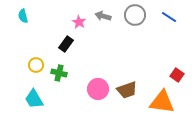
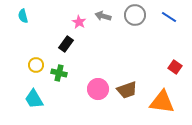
red square: moved 2 px left, 8 px up
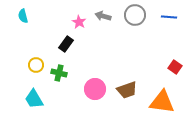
blue line: rotated 28 degrees counterclockwise
pink circle: moved 3 px left
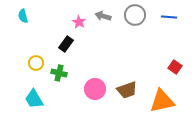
yellow circle: moved 2 px up
orange triangle: moved 1 px up; rotated 20 degrees counterclockwise
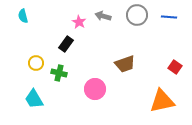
gray circle: moved 2 px right
brown trapezoid: moved 2 px left, 26 px up
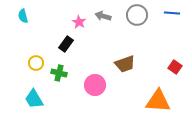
blue line: moved 3 px right, 4 px up
pink circle: moved 4 px up
orange triangle: moved 4 px left; rotated 16 degrees clockwise
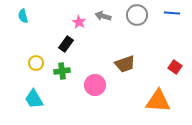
green cross: moved 3 px right, 2 px up; rotated 21 degrees counterclockwise
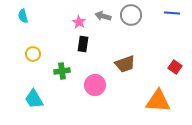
gray circle: moved 6 px left
black rectangle: moved 17 px right; rotated 28 degrees counterclockwise
yellow circle: moved 3 px left, 9 px up
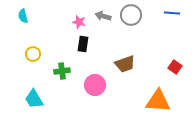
pink star: rotated 16 degrees counterclockwise
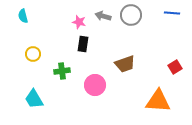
red square: rotated 24 degrees clockwise
